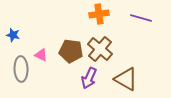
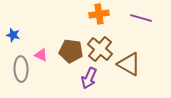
brown triangle: moved 3 px right, 15 px up
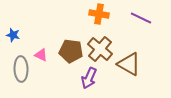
orange cross: rotated 18 degrees clockwise
purple line: rotated 10 degrees clockwise
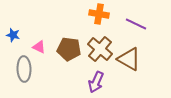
purple line: moved 5 px left, 6 px down
brown pentagon: moved 2 px left, 2 px up
pink triangle: moved 2 px left, 8 px up
brown triangle: moved 5 px up
gray ellipse: moved 3 px right
purple arrow: moved 7 px right, 4 px down
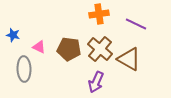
orange cross: rotated 18 degrees counterclockwise
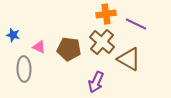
orange cross: moved 7 px right
brown cross: moved 2 px right, 7 px up
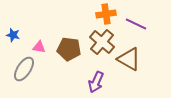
pink triangle: rotated 16 degrees counterclockwise
gray ellipse: rotated 35 degrees clockwise
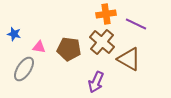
blue star: moved 1 px right, 1 px up
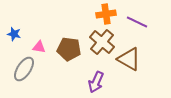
purple line: moved 1 px right, 2 px up
